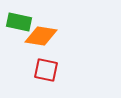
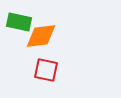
orange diamond: rotated 16 degrees counterclockwise
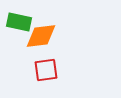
red square: rotated 20 degrees counterclockwise
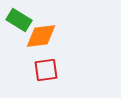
green rectangle: moved 2 px up; rotated 20 degrees clockwise
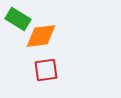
green rectangle: moved 1 px left, 1 px up
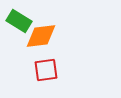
green rectangle: moved 1 px right, 2 px down
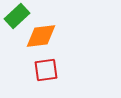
green rectangle: moved 2 px left, 5 px up; rotated 75 degrees counterclockwise
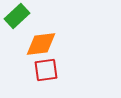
orange diamond: moved 8 px down
